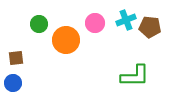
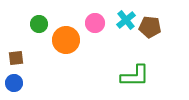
cyan cross: rotated 18 degrees counterclockwise
blue circle: moved 1 px right
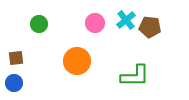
orange circle: moved 11 px right, 21 px down
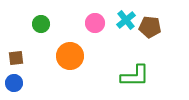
green circle: moved 2 px right
orange circle: moved 7 px left, 5 px up
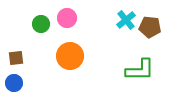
pink circle: moved 28 px left, 5 px up
green L-shape: moved 5 px right, 6 px up
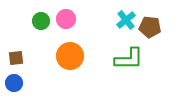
pink circle: moved 1 px left, 1 px down
green circle: moved 3 px up
green L-shape: moved 11 px left, 11 px up
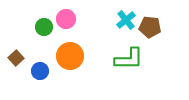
green circle: moved 3 px right, 6 px down
brown square: rotated 35 degrees counterclockwise
blue circle: moved 26 px right, 12 px up
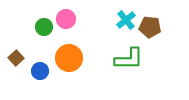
orange circle: moved 1 px left, 2 px down
